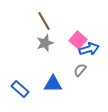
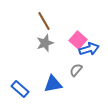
gray semicircle: moved 4 px left
blue triangle: rotated 12 degrees counterclockwise
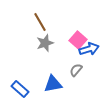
brown line: moved 4 px left, 1 px down
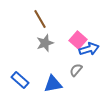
brown line: moved 3 px up
blue rectangle: moved 9 px up
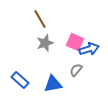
pink square: moved 3 px left, 2 px down; rotated 18 degrees counterclockwise
